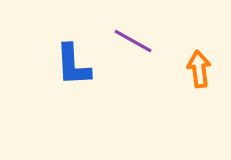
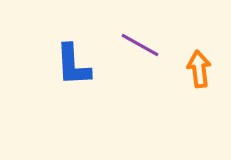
purple line: moved 7 px right, 4 px down
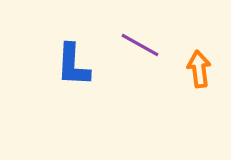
blue L-shape: rotated 6 degrees clockwise
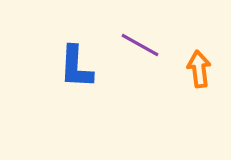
blue L-shape: moved 3 px right, 2 px down
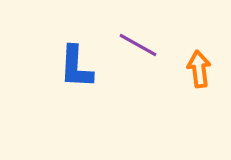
purple line: moved 2 px left
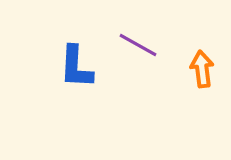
orange arrow: moved 3 px right
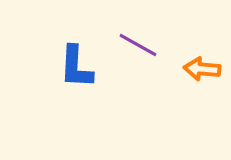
orange arrow: rotated 78 degrees counterclockwise
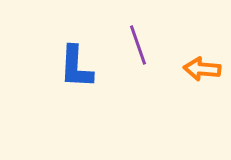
purple line: rotated 42 degrees clockwise
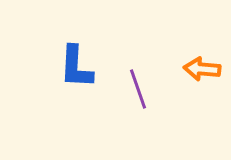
purple line: moved 44 px down
